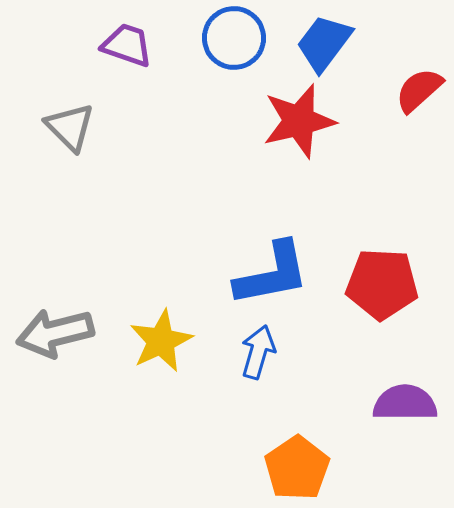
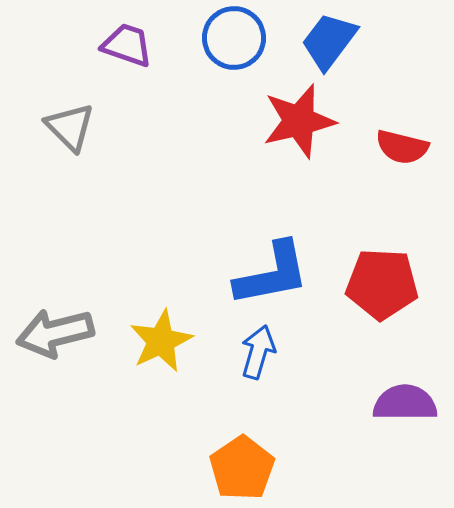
blue trapezoid: moved 5 px right, 2 px up
red semicircle: moved 17 px left, 57 px down; rotated 124 degrees counterclockwise
orange pentagon: moved 55 px left
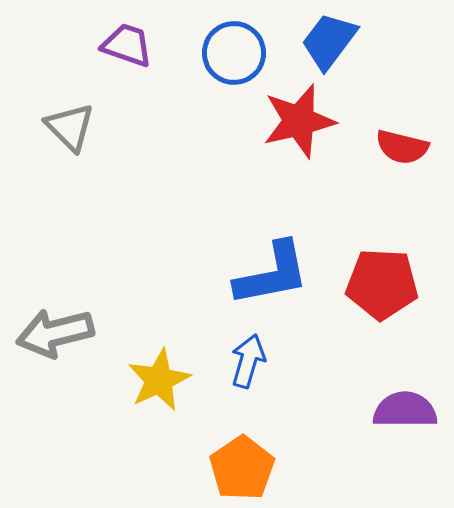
blue circle: moved 15 px down
yellow star: moved 2 px left, 39 px down
blue arrow: moved 10 px left, 9 px down
purple semicircle: moved 7 px down
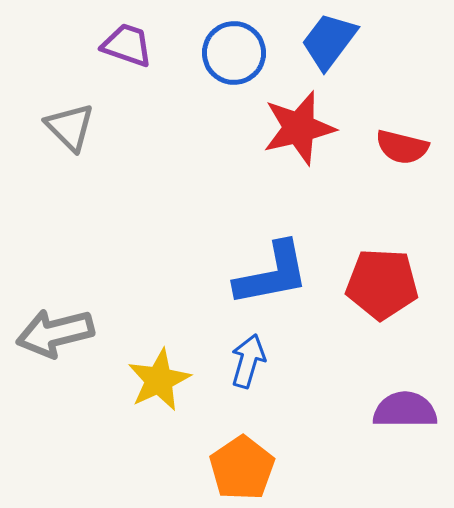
red star: moved 7 px down
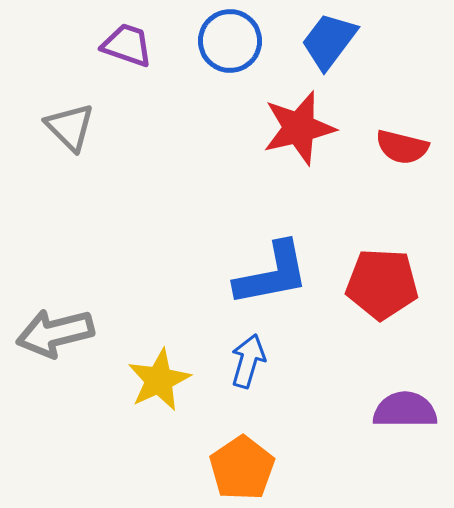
blue circle: moved 4 px left, 12 px up
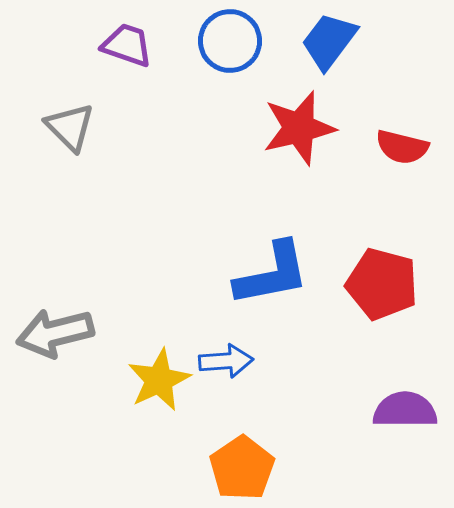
red pentagon: rotated 12 degrees clockwise
blue arrow: moved 22 px left; rotated 70 degrees clockwise
